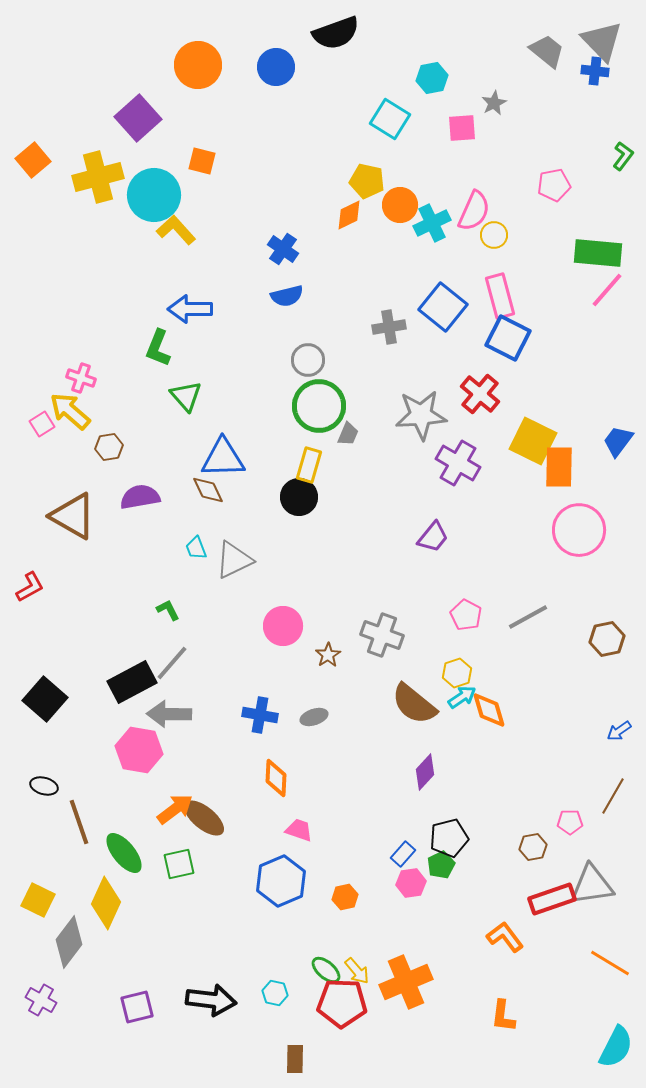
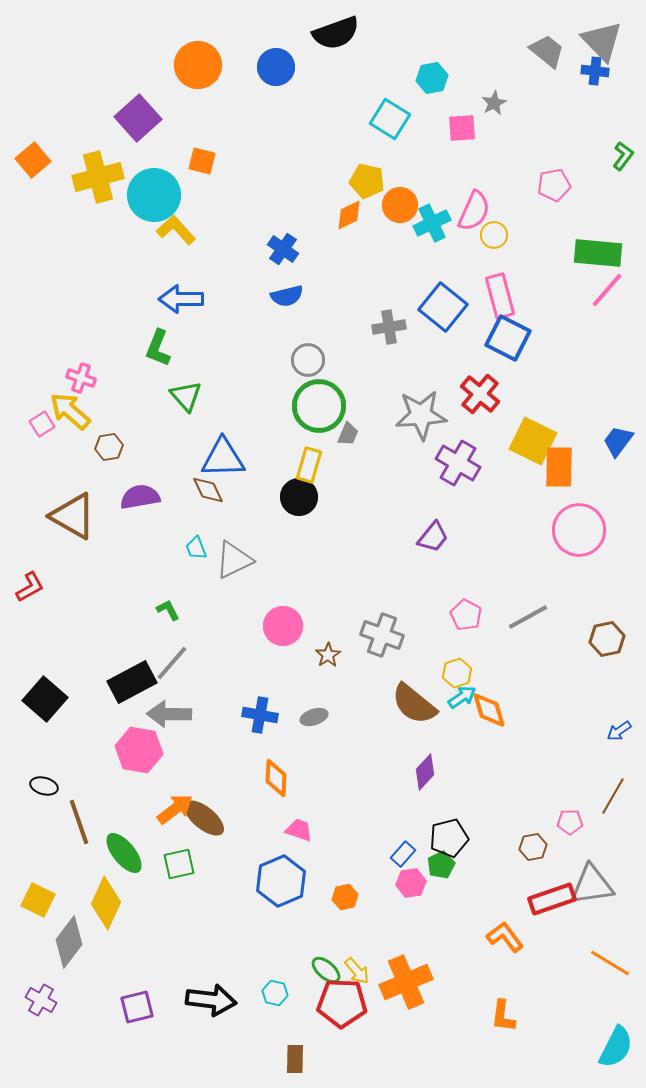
blue arrow at (190, 309): moved 9 px left, 10 px up
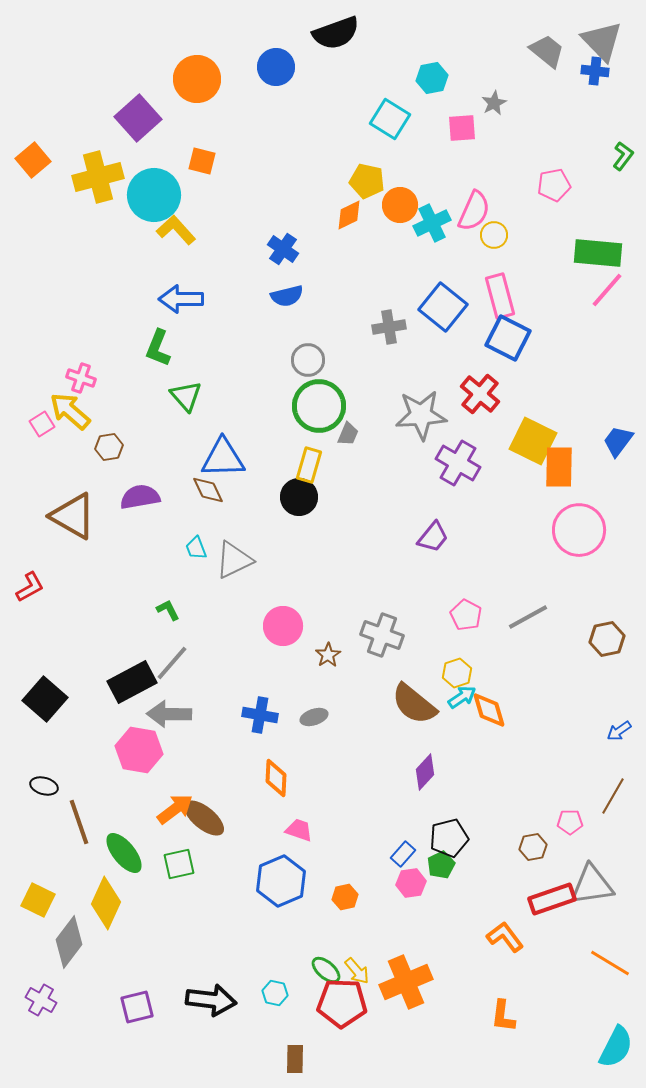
orange circle at (198, 65): moved 1 px left, 14 px down
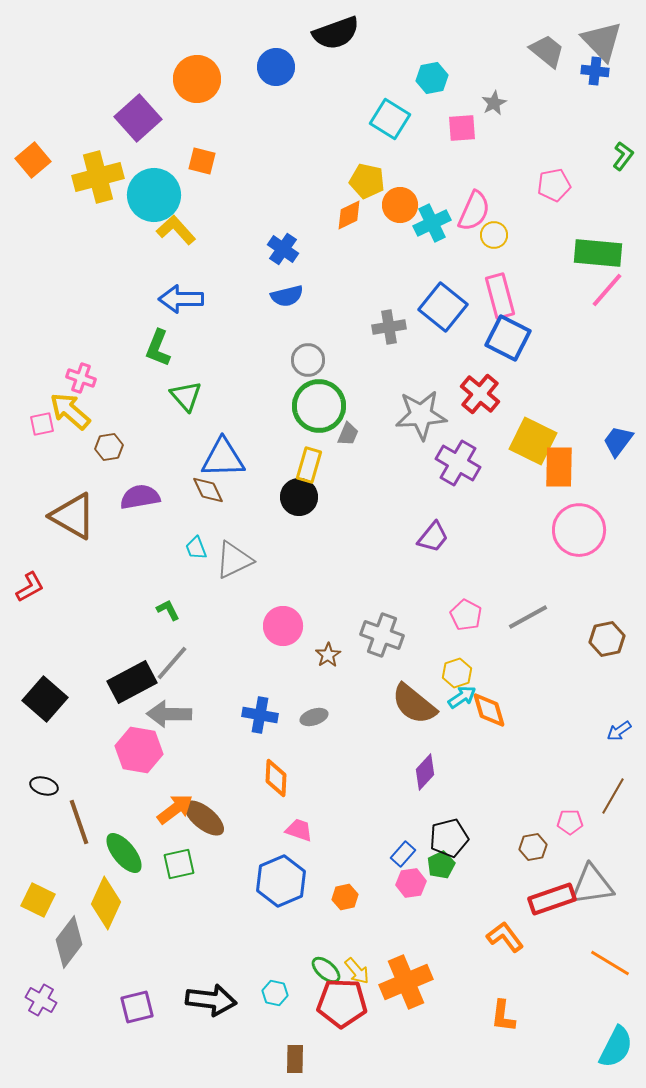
pink square at (42, 424): rotated 20 degrees clockwise
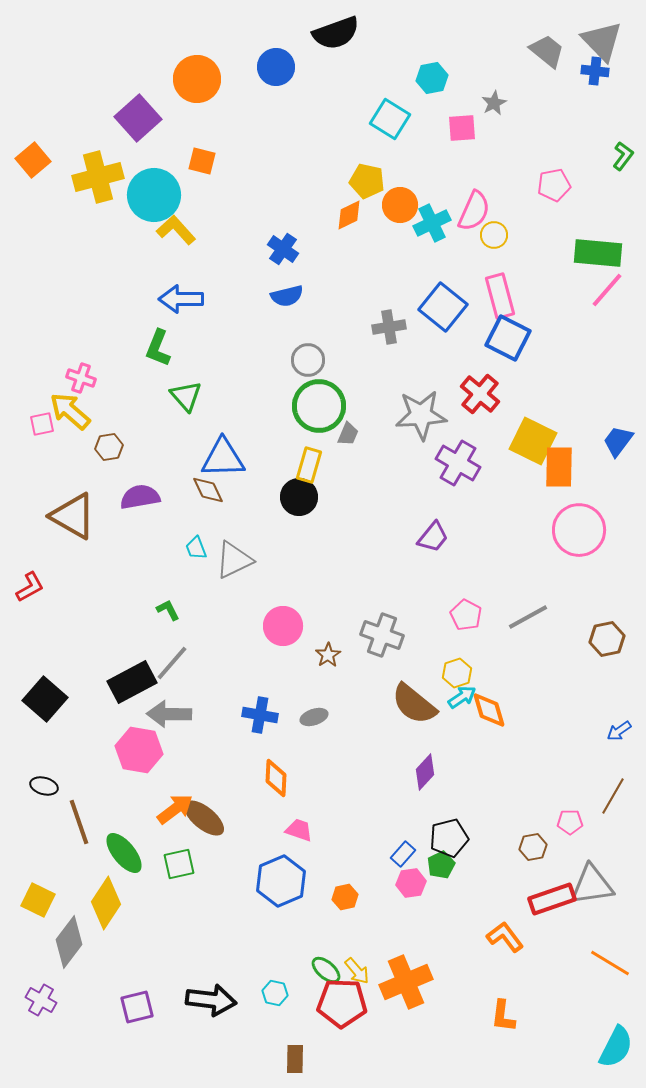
yellow diamond at (106, 903): rotated 9 degrees clockwise
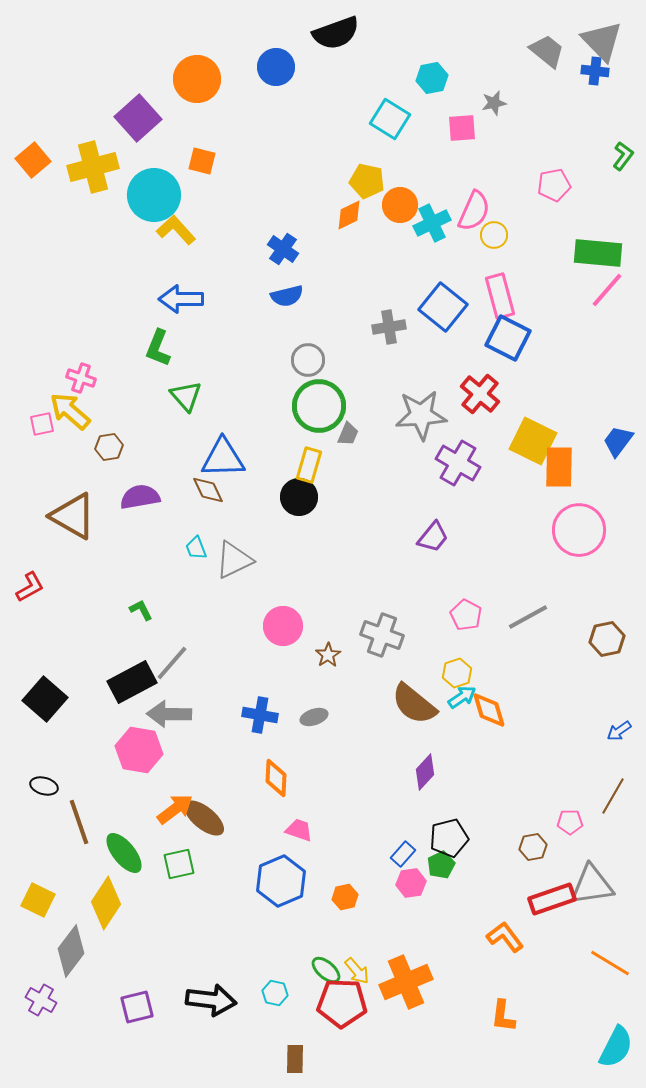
gray star at (494, 103): rotated 15 degrees clockwise
yellow cross at (98, 177): moved 5 px left, 10 px up
green L-shape at (168, 610): moved 27 px left
gray diamond at (69, 942): moved 2 px right, 9 px down
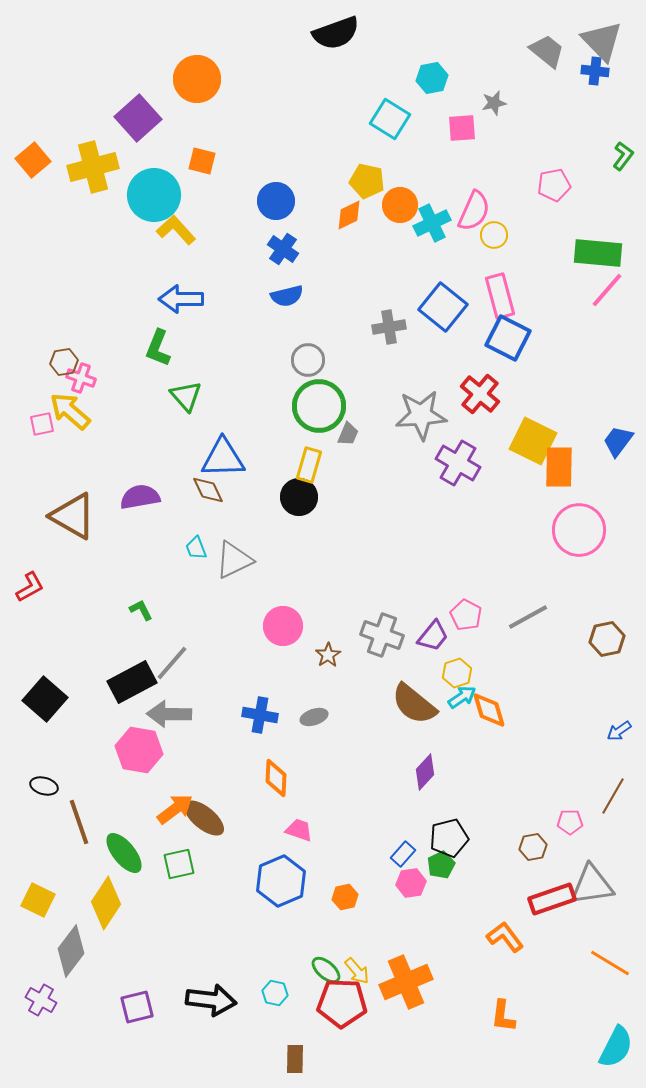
blue circle at (276, 67): moved 134 px down
brown hexagon at (109, 447): moved 45 px left, 85 px up
purple trapezoid at (433, 537): moved 99 px down
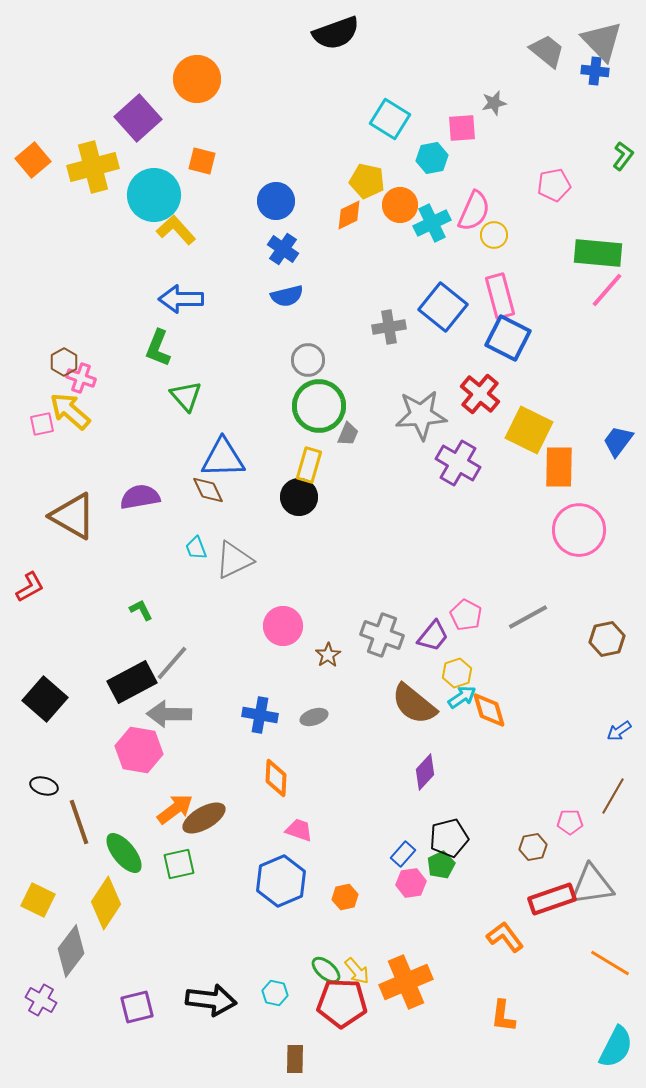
cyan hexagon at (432, 78): moved 80 px down
brown hexagon at (64, 362): rotated 20 degrees counterclockwise
yellow square at (533, 441): moved 4 px left, 11 px up
brown ellipse at (204, 818): rotated 69 degrees counterclockwise
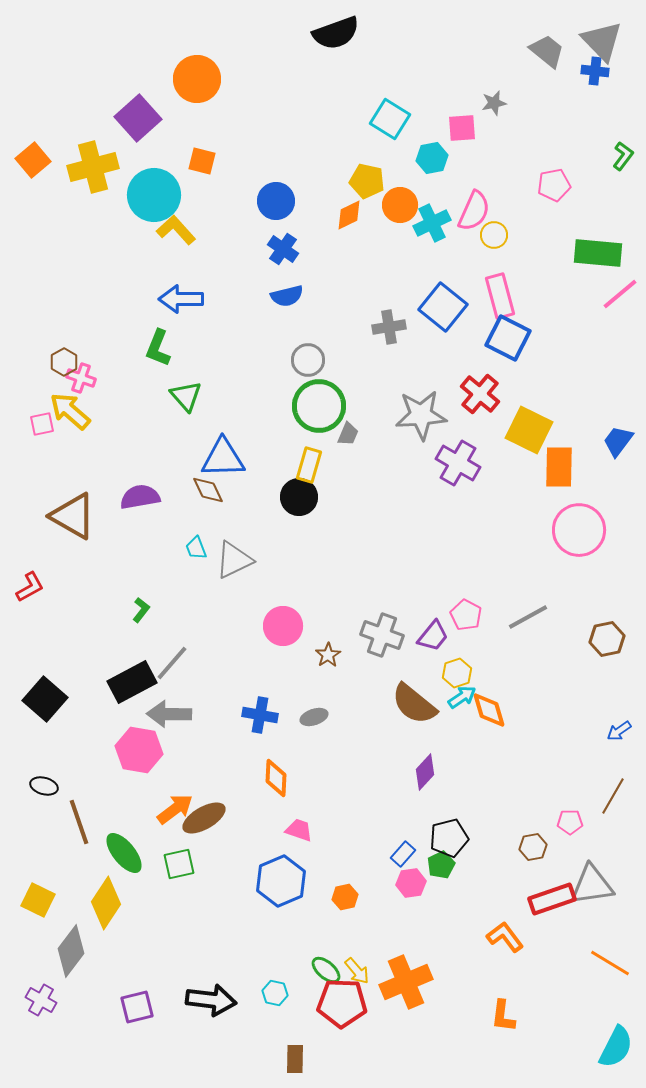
pink line at (607, 290): moved 13 px right, 4 px down; rotated 9 degrees clockwise
green L-shape at (141, 610): rotated 65 degrees clockwise
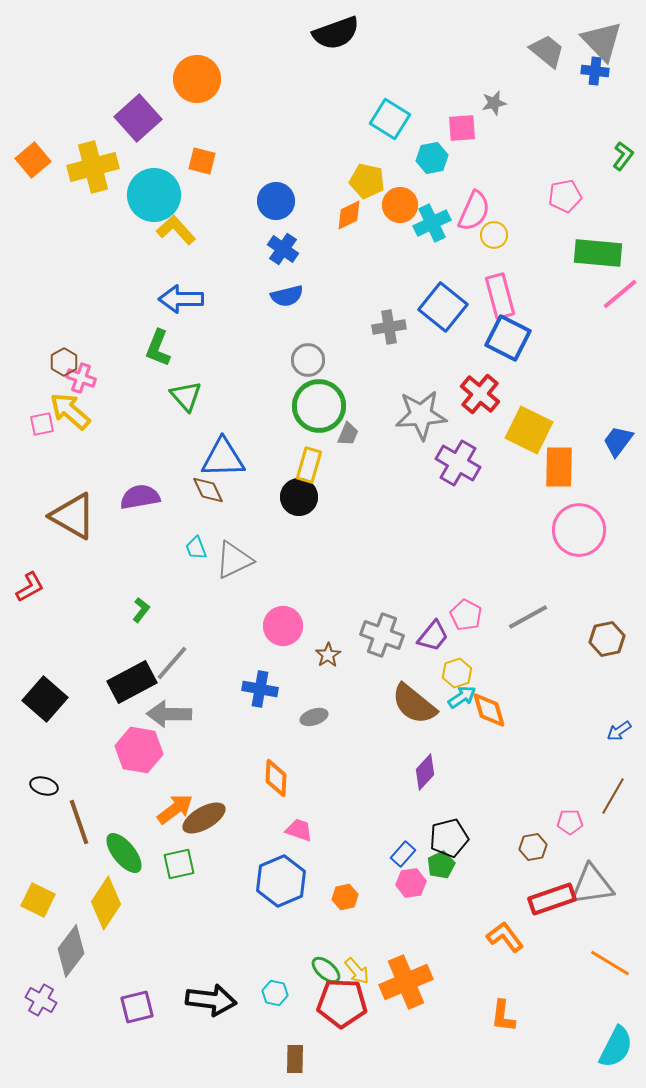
pink pentagon at (554, 185): moved 11 px right, 11 px down
blue cross at (260, 715): moved 26 px up
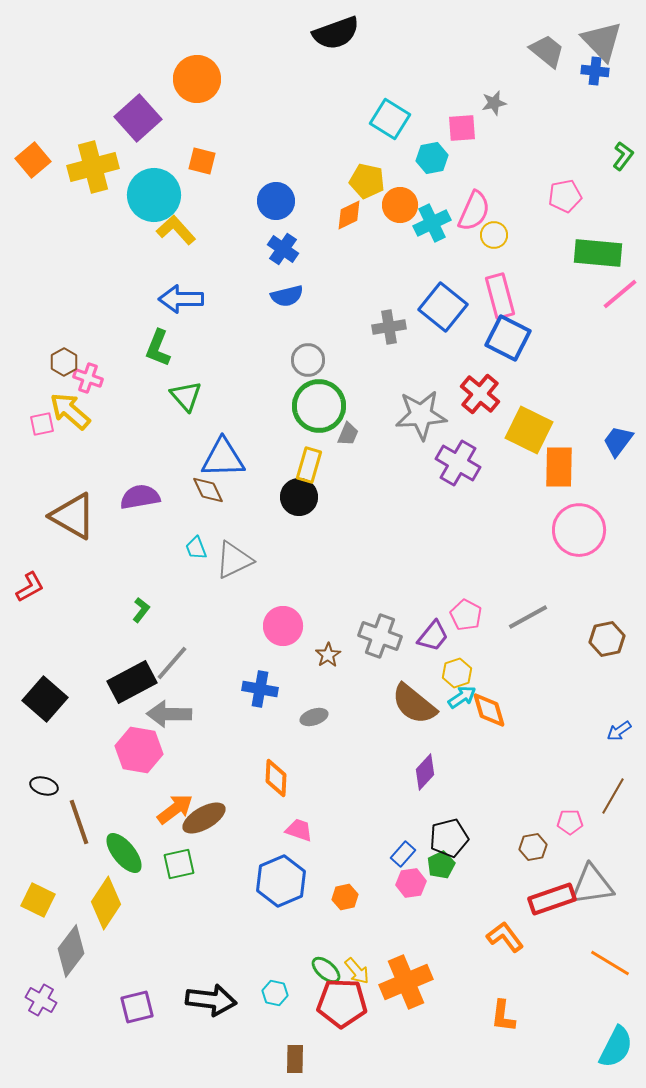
pink cross at (81, 378): moved 7 px right
gray cross at (382, 635): moved 2 px left, 1 px down
